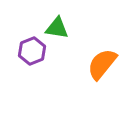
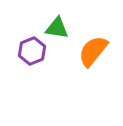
orange semicircle: moved 9 px left, 13 px up
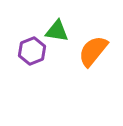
green triangle: moved 3 px down
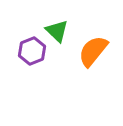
green triangle: rotated 35 degrees clockwise
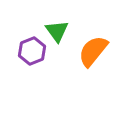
green triangle: rotated 10 degrees clockwise
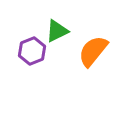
green triangle: rotated 40 degrees clockwise
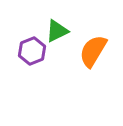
orange semicircle: rotated 8 degrees counterclockwise
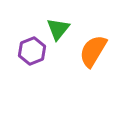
green triangle: moved 1 px right, 2 px up; rotated 25 degrees counterclockwise
